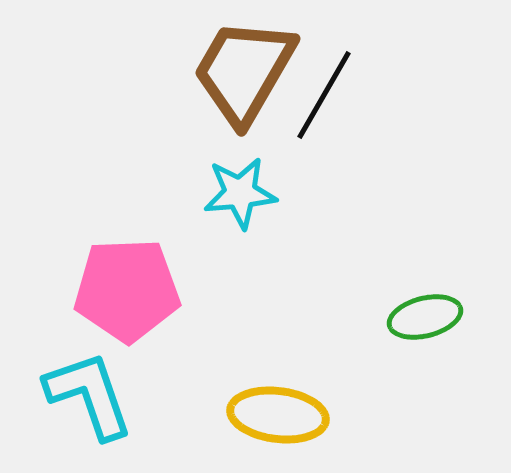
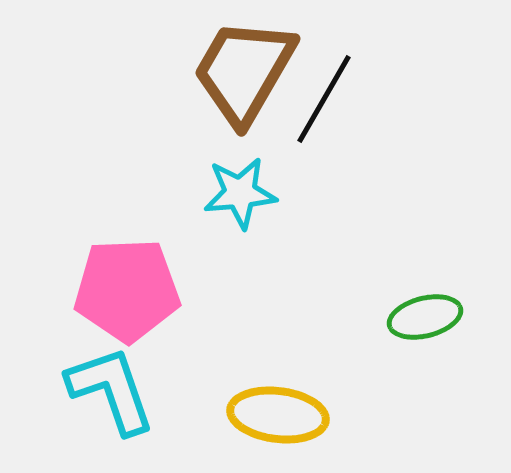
black line: moved 4 px down
cyan L-shape: moved 22 px right, 5 px up
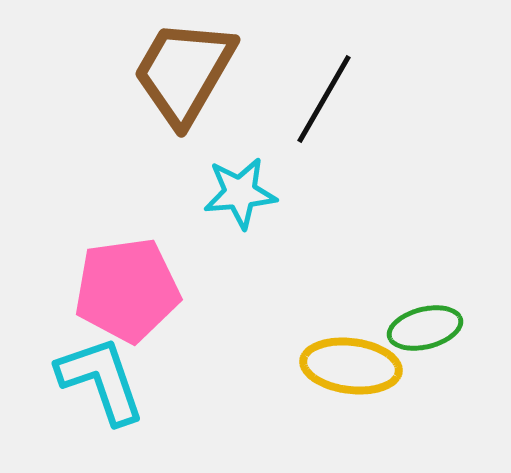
brown trapezoid: moved 60 px left, 1 px down
pink pentagon: rotated 6 degrees counterclockwise
green ellipse: moved 11 px down
cyan L-shape: moved 10 px left, 10 px up
yellow ellipse: moved 73 px right, 49 px up
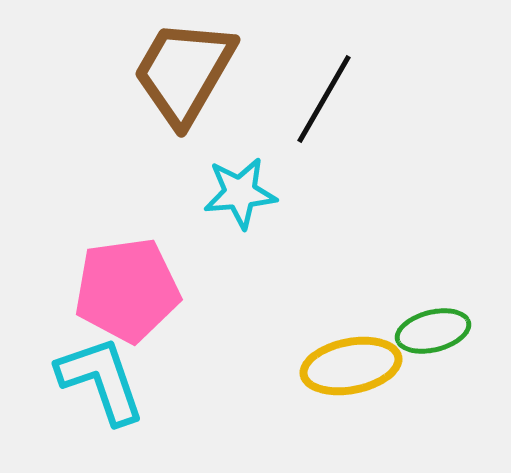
green ellipse: moved 8 px right, 3 px down
yellow ellipse: rotated 18 degrees counterclockwise
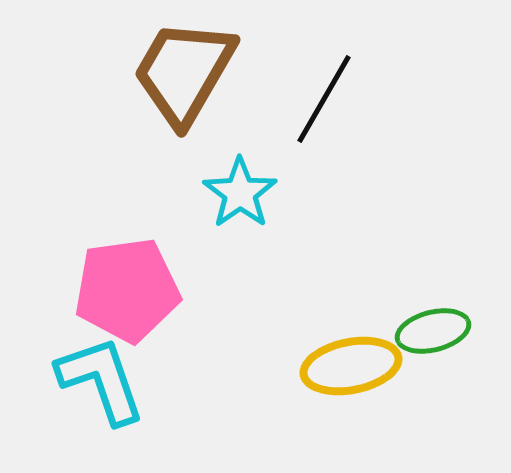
cyan star: rotated 30 degrees counterclockwise
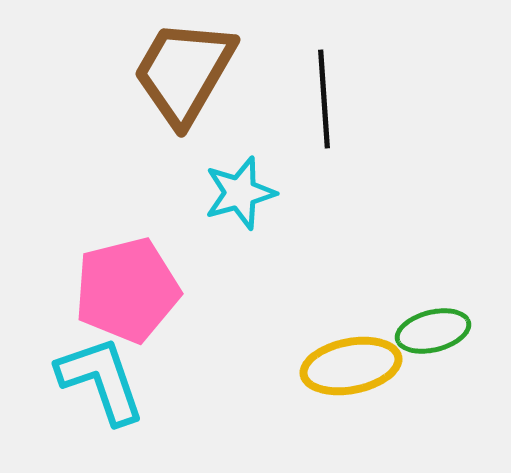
black line: rotated 34 degrees counterclockwise
cyan star: rotated 20 degrees clockwise
pink pentagon: rotated 6 degrees counterclockwise
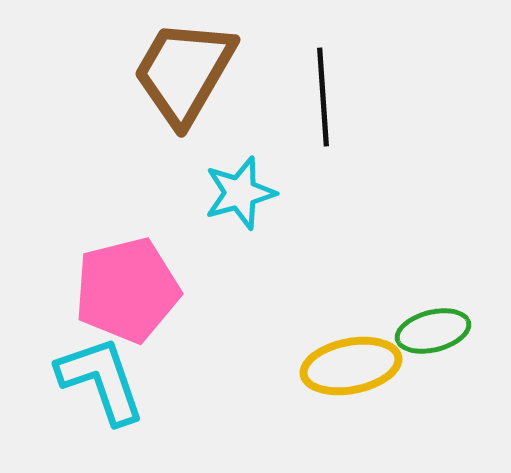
black line: moved 1 px left, 2 px up
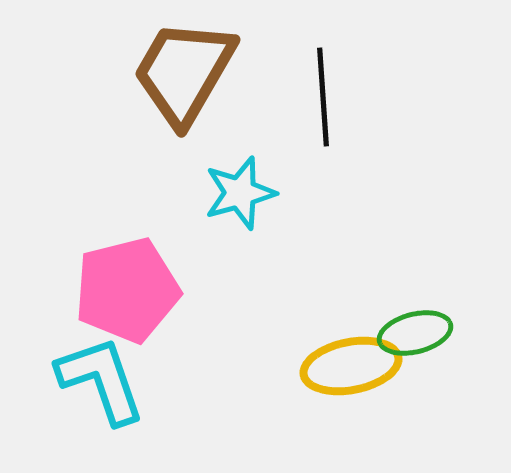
green ellipse: moved 18 px left, 2 px down
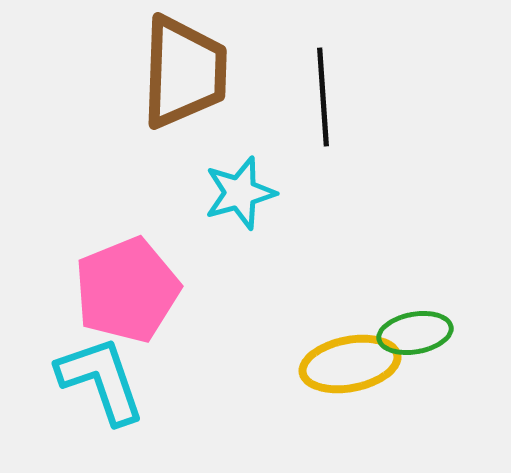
brown trapezoid: rotated 152 degrees clockwise
pink pentagon: rotated 8 degrees counterclockwise
green ellipse: rotated 4 degrees clockwise
yellow ellipse: moved 1 px left, 2 px up
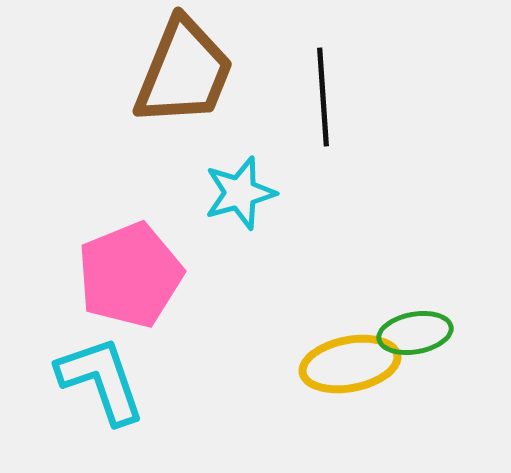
brown trapezoid: rotated 20 degrees clockwise
pink pentagon: moved 3 px right, 15 px up
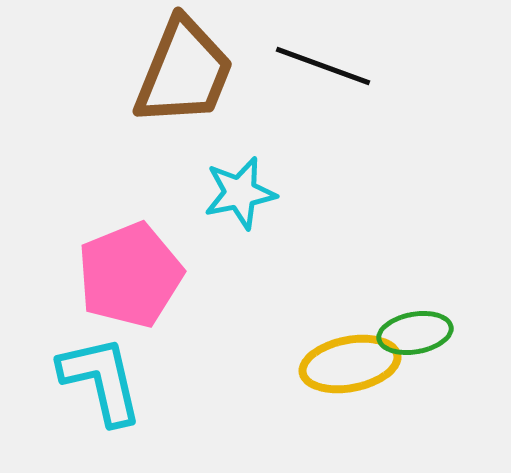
black line: moved 31 px up; rotated 66 degrees counterclockwise
cyan star: rotated 4 degrees clockwise
cyan L-shape: rotated 6 degrees clockwise
